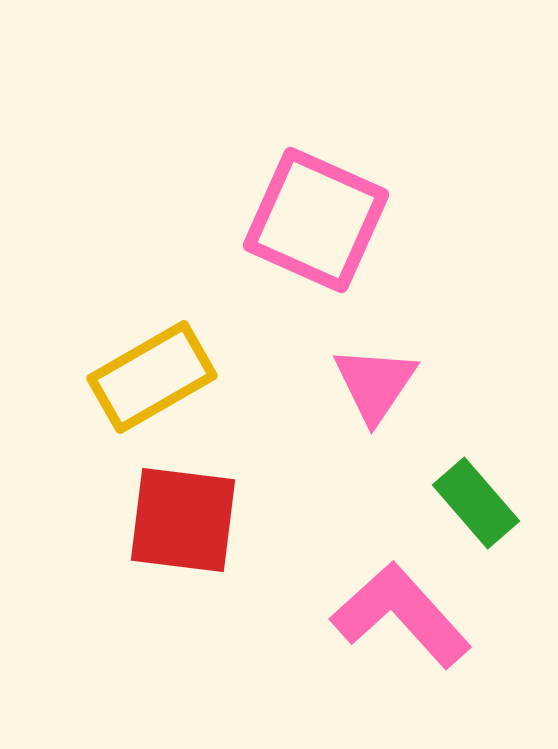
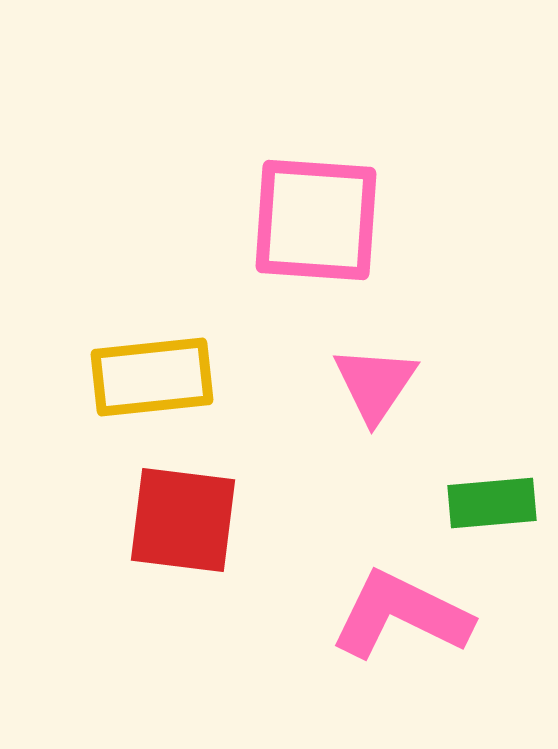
pink square: rotated 20 degrees counterclockwise
yellow rectangle: rotated 24 degrees clockwise
green rectangle: moved 16 px right; rotated 54 degrees counterclockwise
pink L-shape: rotated 22 degrees counterclockwise
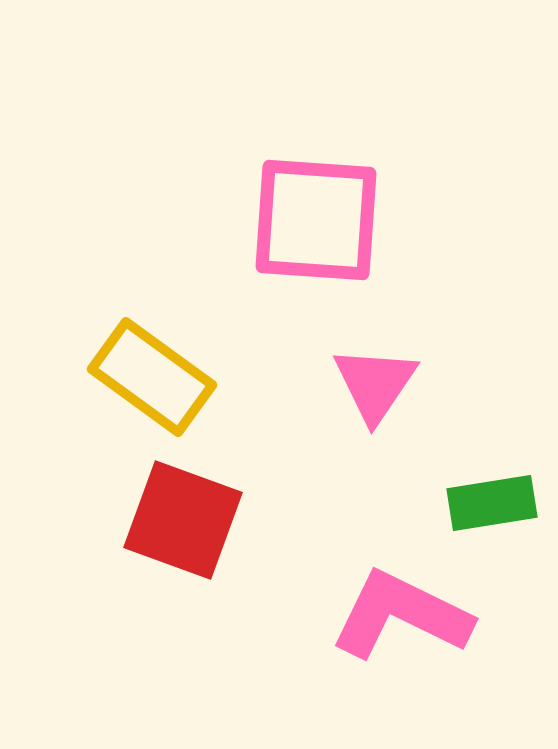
yellow rectangle: rotated 42 degrees clockwise
green rectangle: rotated 4 degrees counterclockwise
red square: rotated 13 degrees clockwise
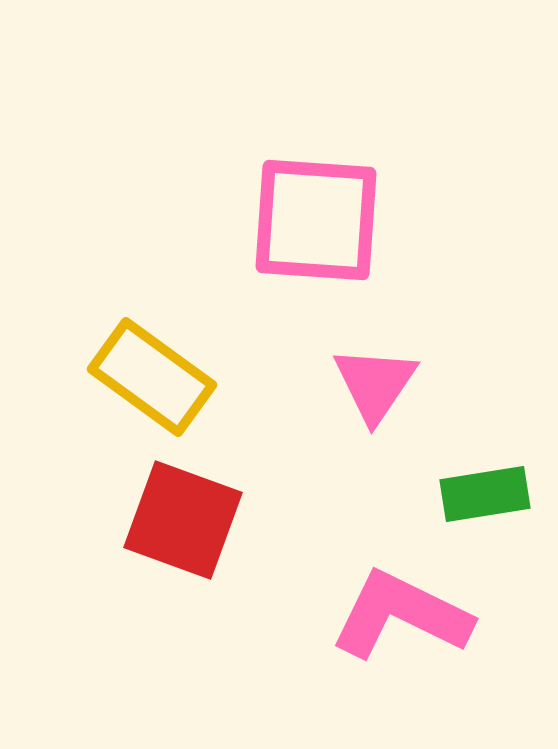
green rectangle: moved 7 px left, 9 px up
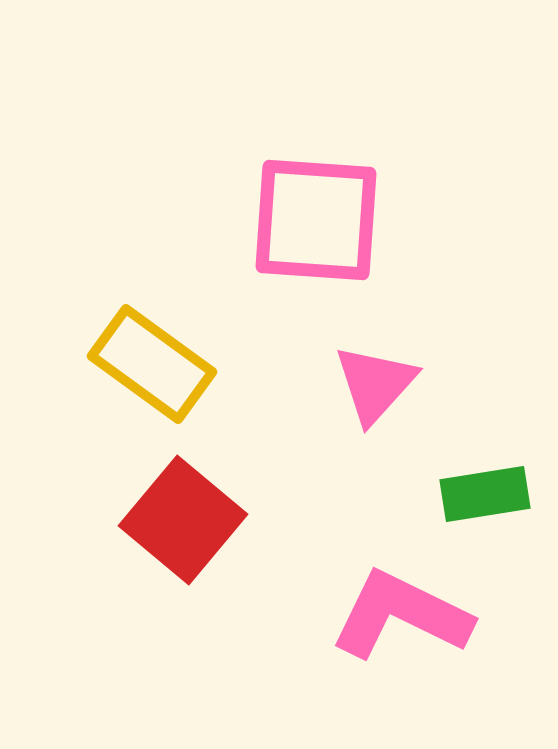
yellow rectangle: moved 13 px up
pink triangle: rotated 8 degrees clockwise
red square: rotated 20 degrees clockwise
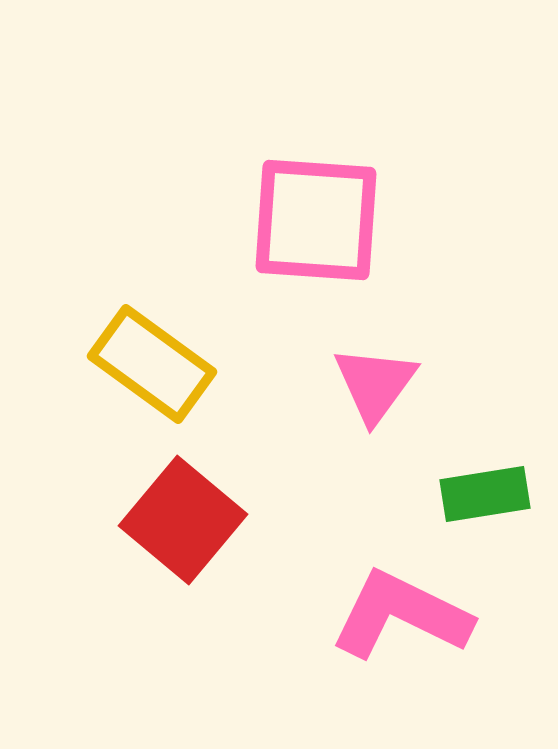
pink triangle: rotated 6 degrees counterclockwise
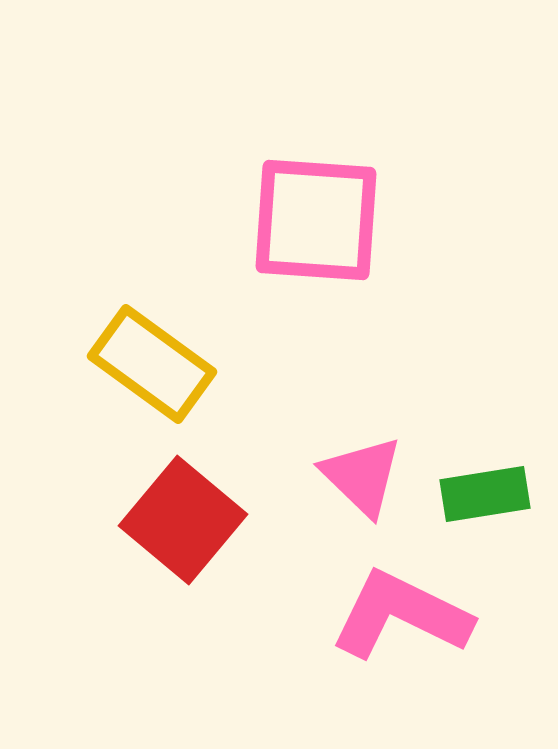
pink triangle: moved 13 px left, 92 px down; rotated 22 degrees counterclockwise
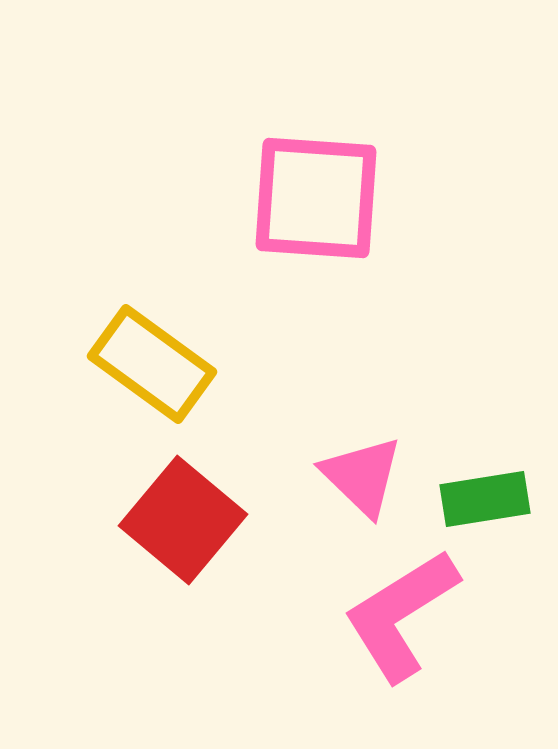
pink square: moved 22 px up
green rectangle: moved 5 px down
pink L-shape: rotated 58 degrees counterclockwise
